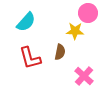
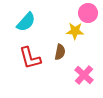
pink cross: moved 1 px up
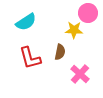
cyan semicircle: rotated 15 degrees clockwise
yellow star: moved 1 px left, 1 px up
pink cross: moved 4 px left, 1 px up
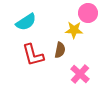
brown semicircle: moved 2 px up
red L-shape: moved 3 px right, 3 px up
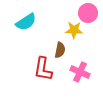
red L-shape: moved 10 px right, 14 px down; rotated 25 degrees clockwise
pink cross: moved 2 px up; rotated 18 degrees counterclockwise
